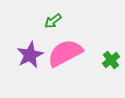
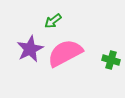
purple star: moved 6 px up
green cross: rotated 36 degrees counterclockwise
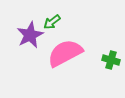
green arrow: moved 1 px left, 1 px down
purple star: moved 14 px up
